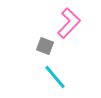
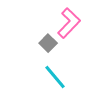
gray square: moved 3 px right, 3 px up; rotated 24 degrees clockwise
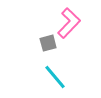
gray square: rotated 30 degrees clockwise
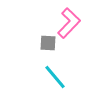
gray square: rotated 18 degrees clockwise
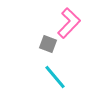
gray square: moved 1 px down; rotated 18 degrees clockwise
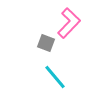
gray square: moved 2 px left, 1 px up
